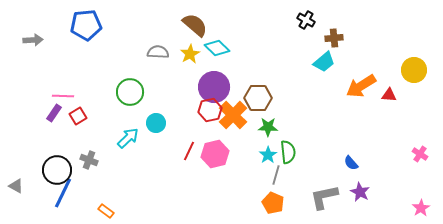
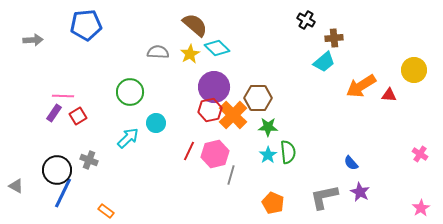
gray line: moved 45 px left
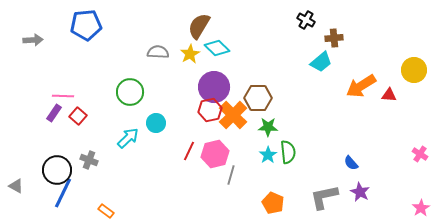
brown semicircle: moved 4 px right, 1 px down; rotated 100 degrees counterclockwise
cyan trapezoid: moved 3 px left
red square: rotated 18 degrees counterclockwise
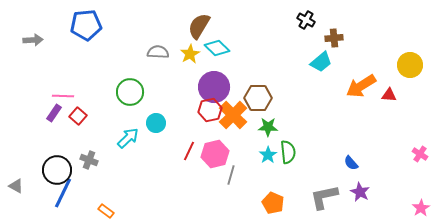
yellow circle: moved 4 px left, 5 px up
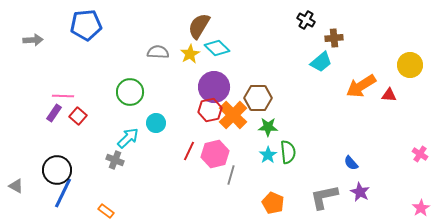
gray cross: moved 26 px right
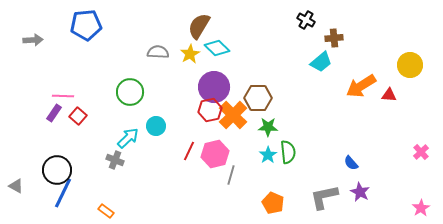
cyan circle: moved 3 px down
pink cross: moved 1 px right, 2 px up; rotated 14 degrees clockwise
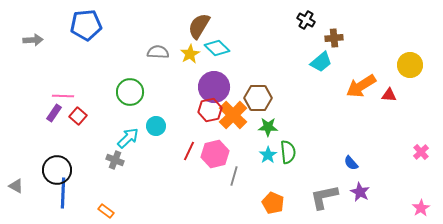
gray line: moved 3 px right, 1 px down
blue line: rotated 24 degrees counterclockwise
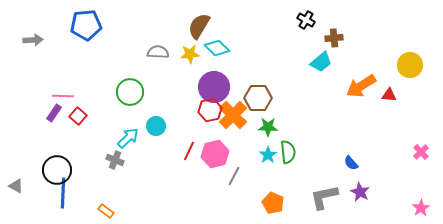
yellow star: rotated 24 degrees clockwise
gray line: rotated 12 degrees clockwise
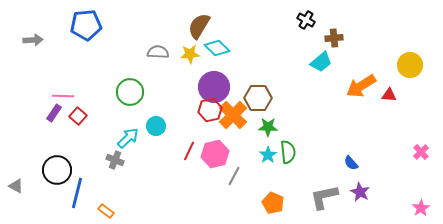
blue line: moved 14 px right; rotated 12 degrees clockwise
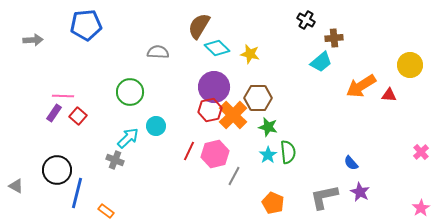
yellow star: moved 60 px right; rotated 18 degrees clockwise
green star: rotated 12 degrees clockwise
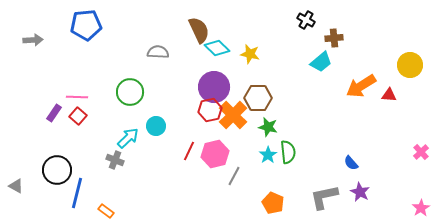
brown semicircle: moved 4 px down; rotated 124 degrees clockwise
pink line: moved 14 px right, 1 px down
